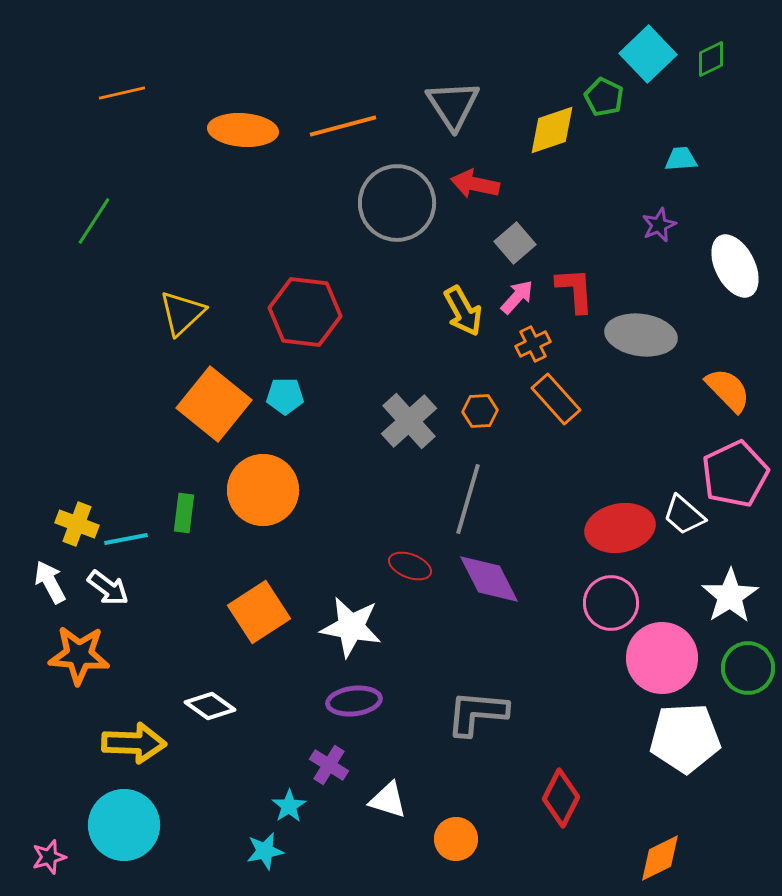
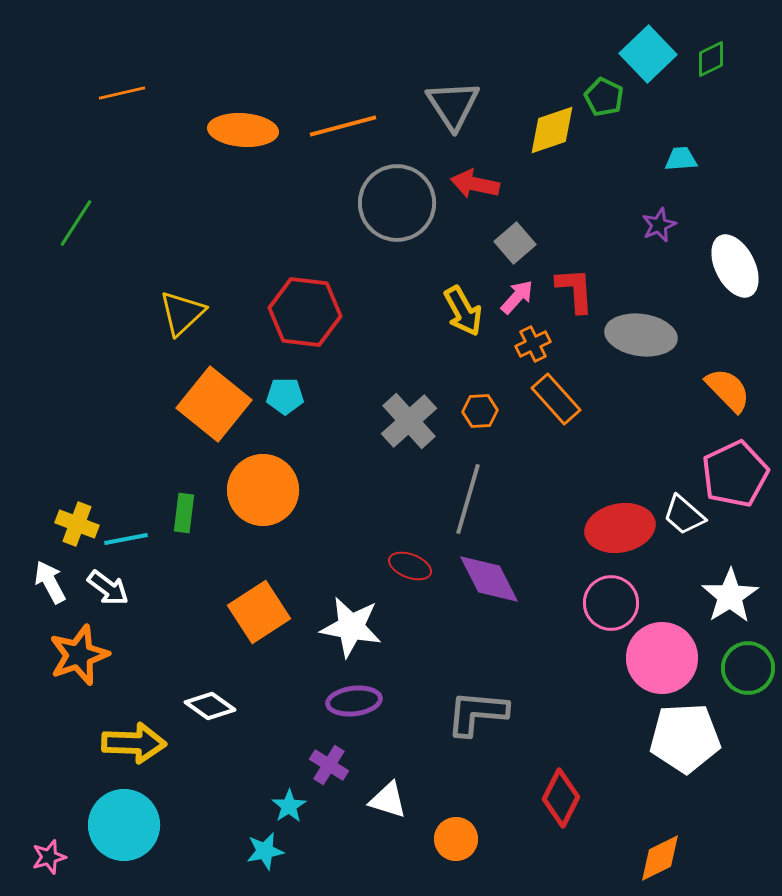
green line at (94, 221): moved 18 px left, 2 px down
orange star at (79, 655): rotated 24 degrees counterclockwise
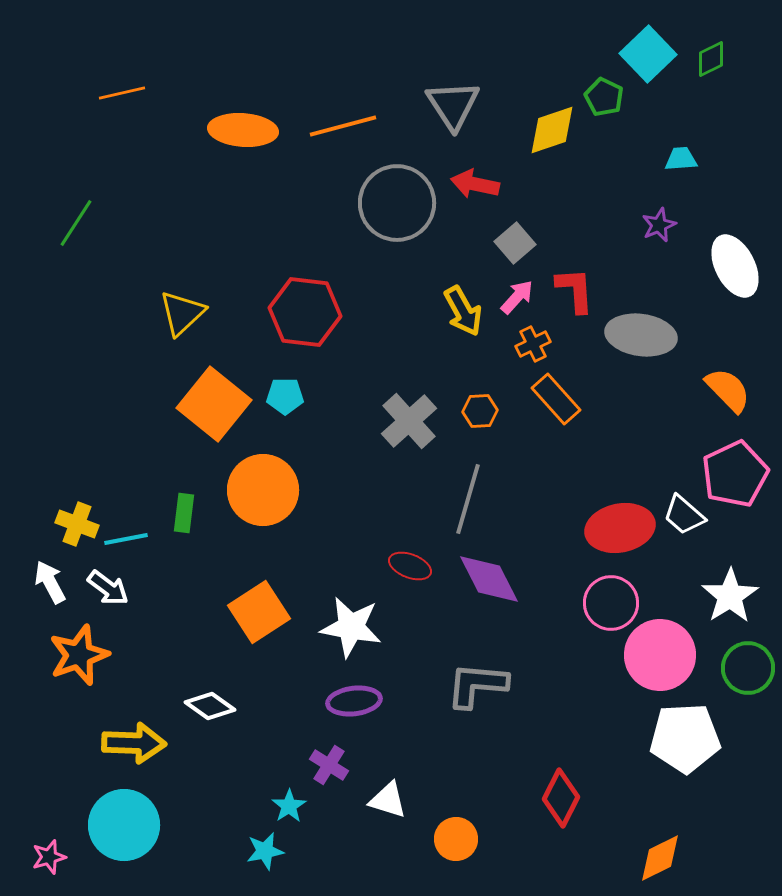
pink circle at (662, 658): moved 2 px left, 3 px up
gray L-shape at (477, 713): moved 28 px up
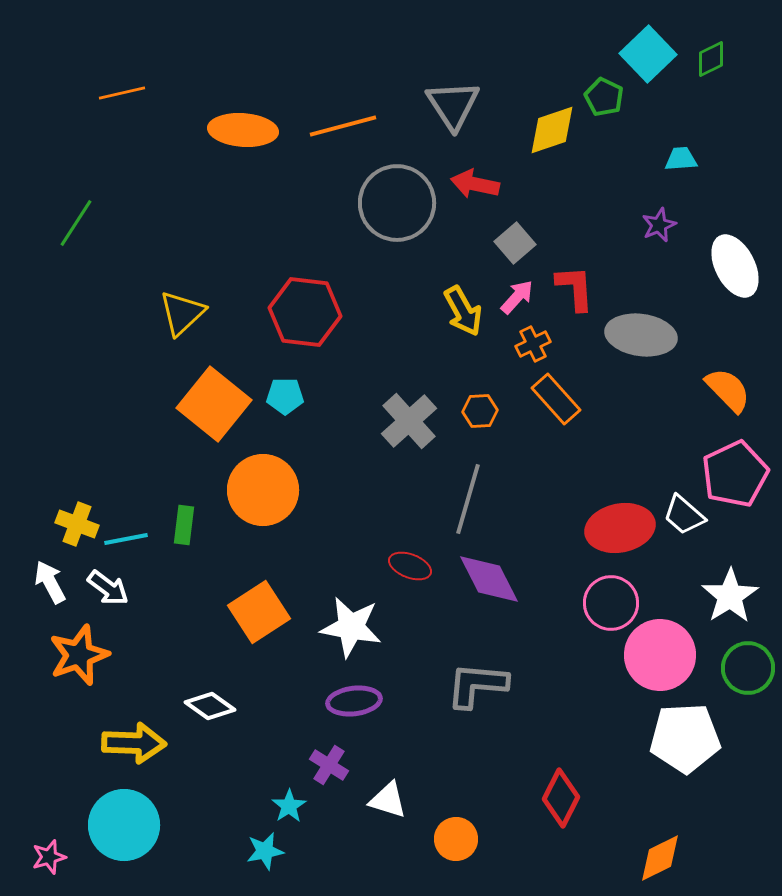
red L-shape at (575, 290): moved 2 px up
green rectangle at (184, 513): moved 12 px down
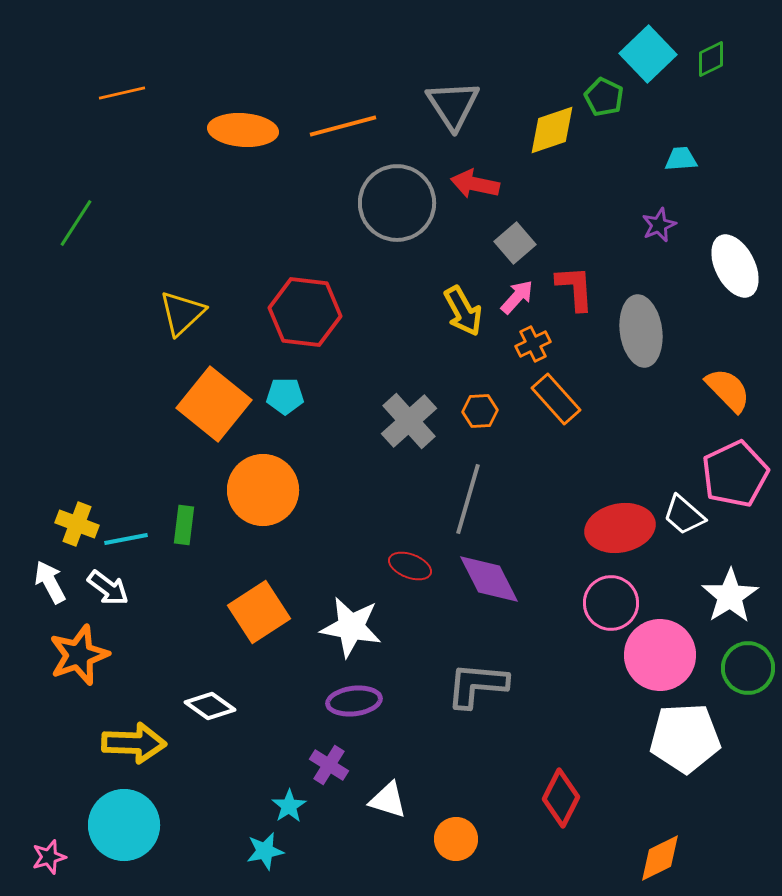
gray ellipse at (641, 335): moved 4 px up; rotated 74 degrees clockwise
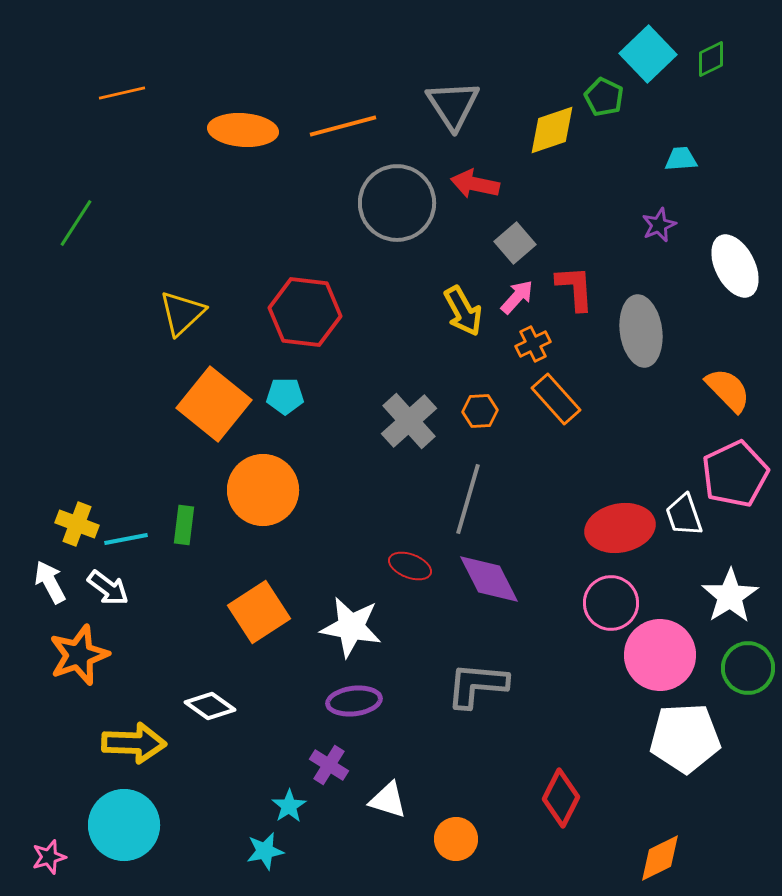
white trapezoid at (684, 515): rotated 30 degrees clockwise
